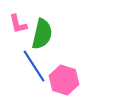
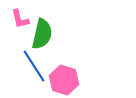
pink L-shape: moved 2 px right, 5 px up
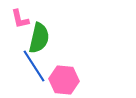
green semicircle: moved 3 px left, 4 px down
pink hexagon: rotated 12 degrees counterclockwise
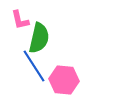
pink L-shape: moved 1 px down
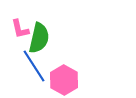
pink L-shape: moved 9 px down
pink hexagon: rotated 24 degrees clockwise
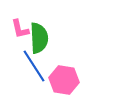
green semicircle: rotated 16 degrees counterclockwise
pink hexagon: rotated 20 degrees counterclockwise
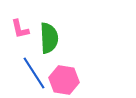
green semicircle: moved 10 px right
blue line: moved 7 px down
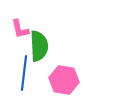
green semicircle: moved 10 px left, 8 px down
blue line: moved 10 px left; rotated 40 degrees clockwise
